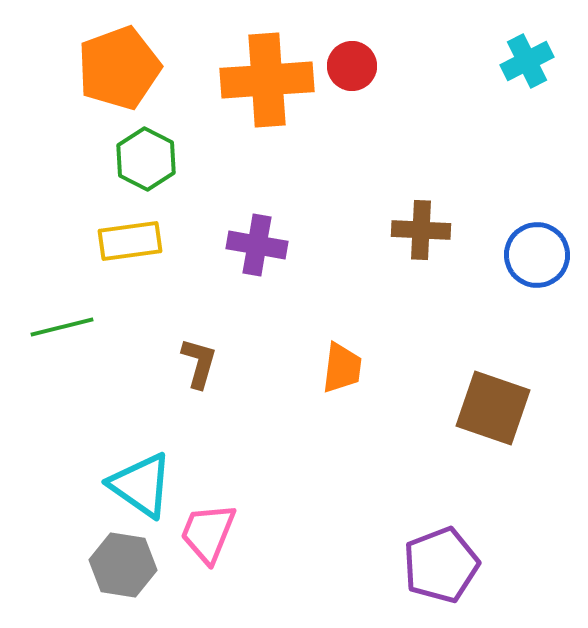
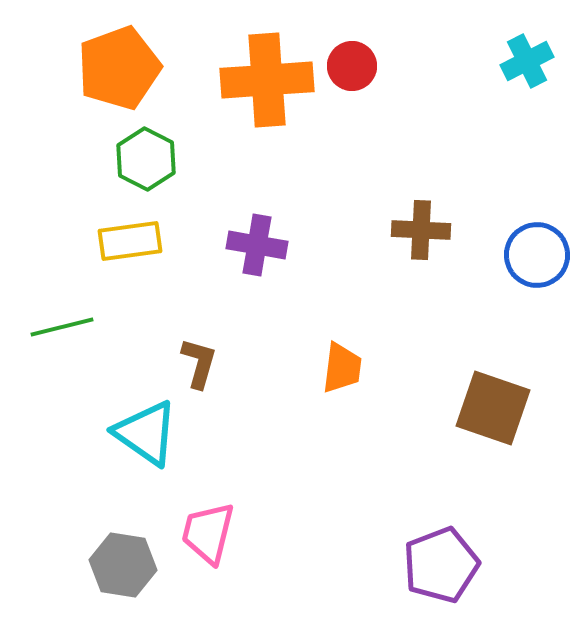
cyan triangle: moved 5 px right, 52 px up
pink trapezoid: rotated 8 degrees counterclockwise
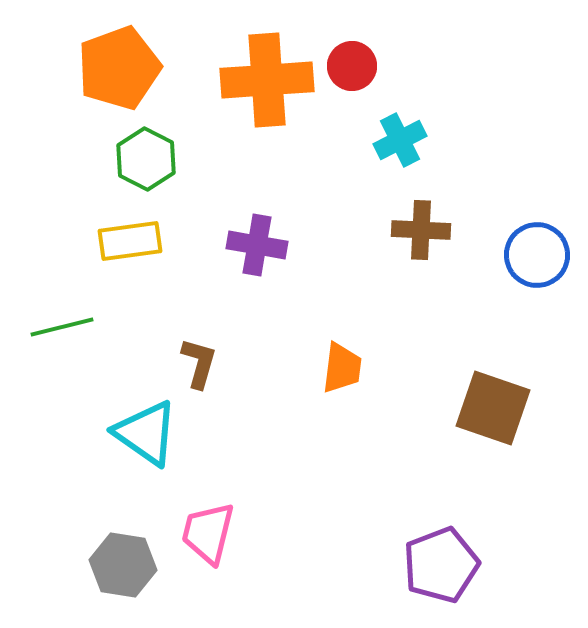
cyan cross: moved 127 px left, 79 px down
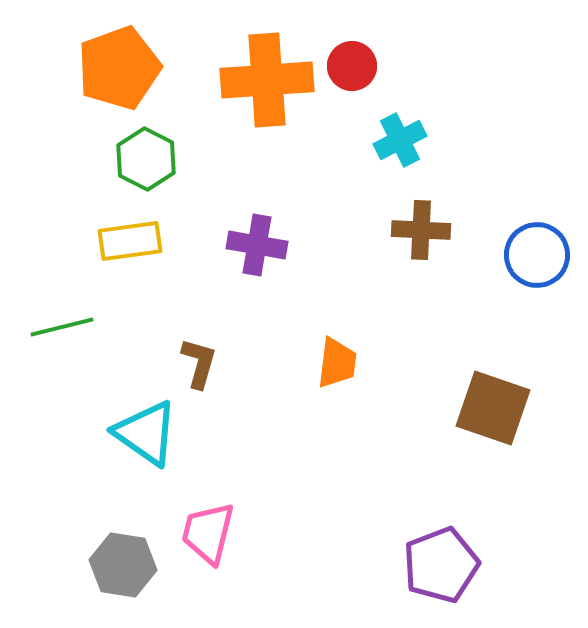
orange trapezoid: moved 5 px left, 5 px up
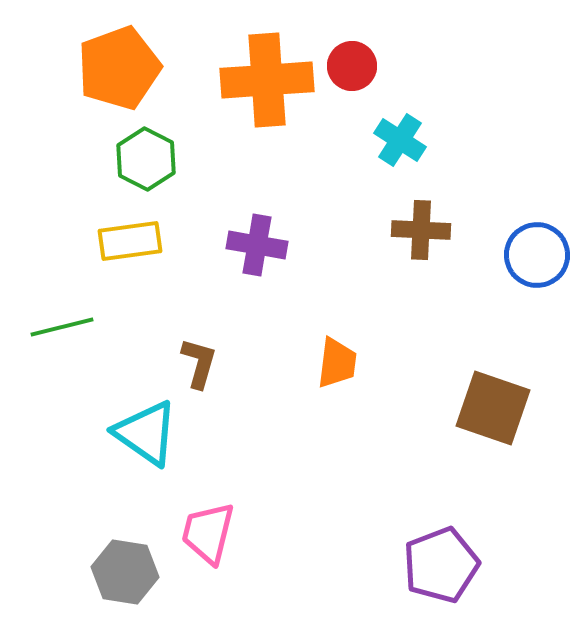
cyan cross: rotated 30 degrees counterclockwise
gray hexagon: moved 2 px right, 7 px down
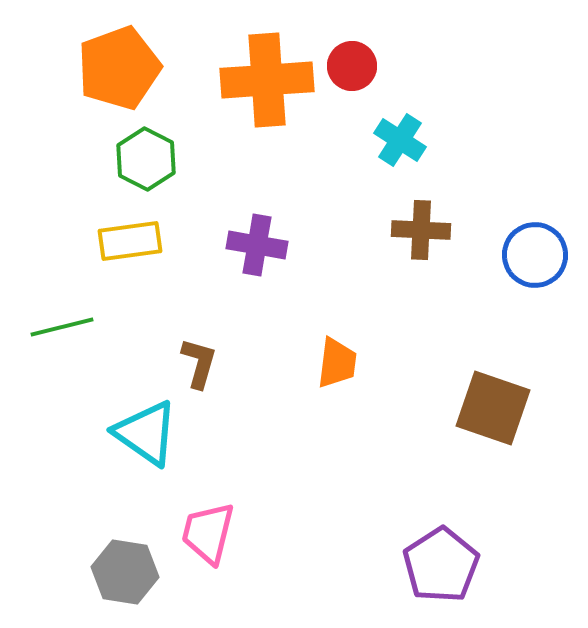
blue circle: moved 2 px left
purple pentagon: rotated 12 degrees counterclockwise
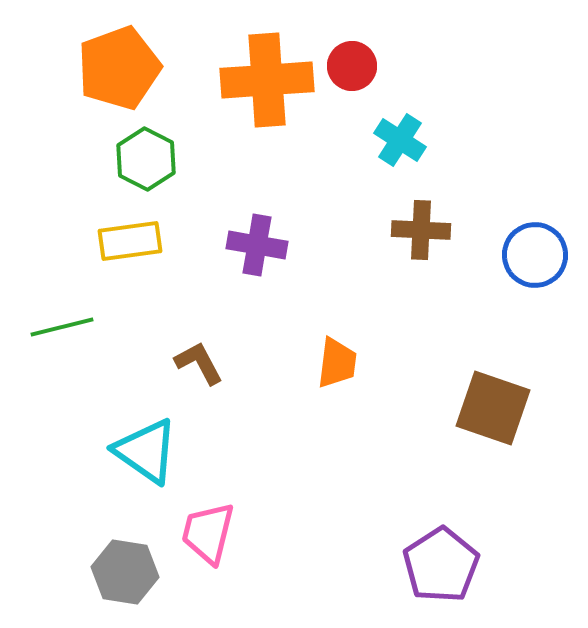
brown L-shape: rotated 44 degrees counterclockwise
cyan triangle: moved 18 px down
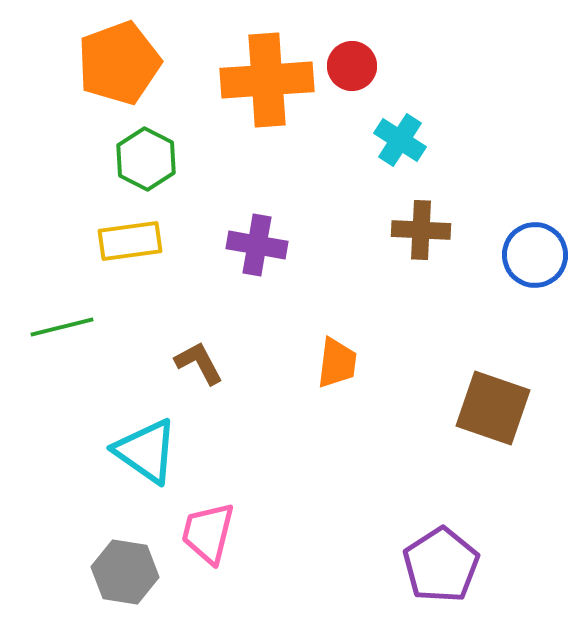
orange pentagon: moved 5 px up
